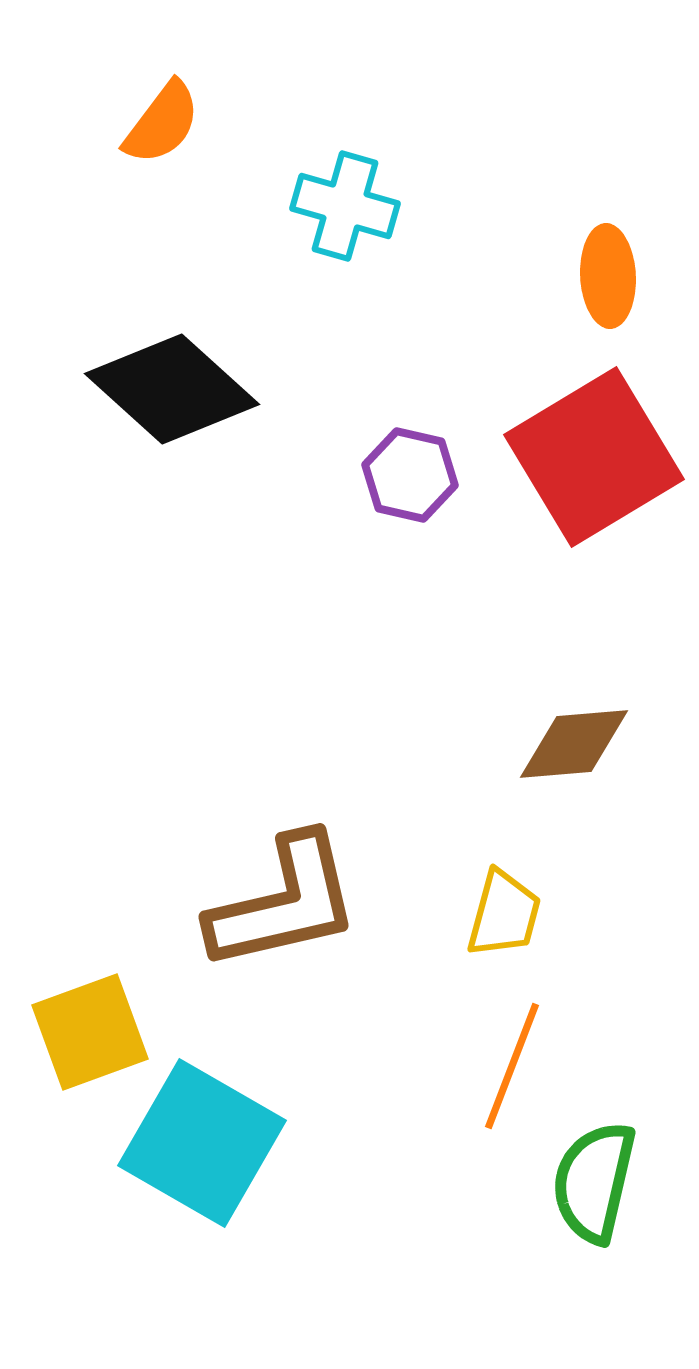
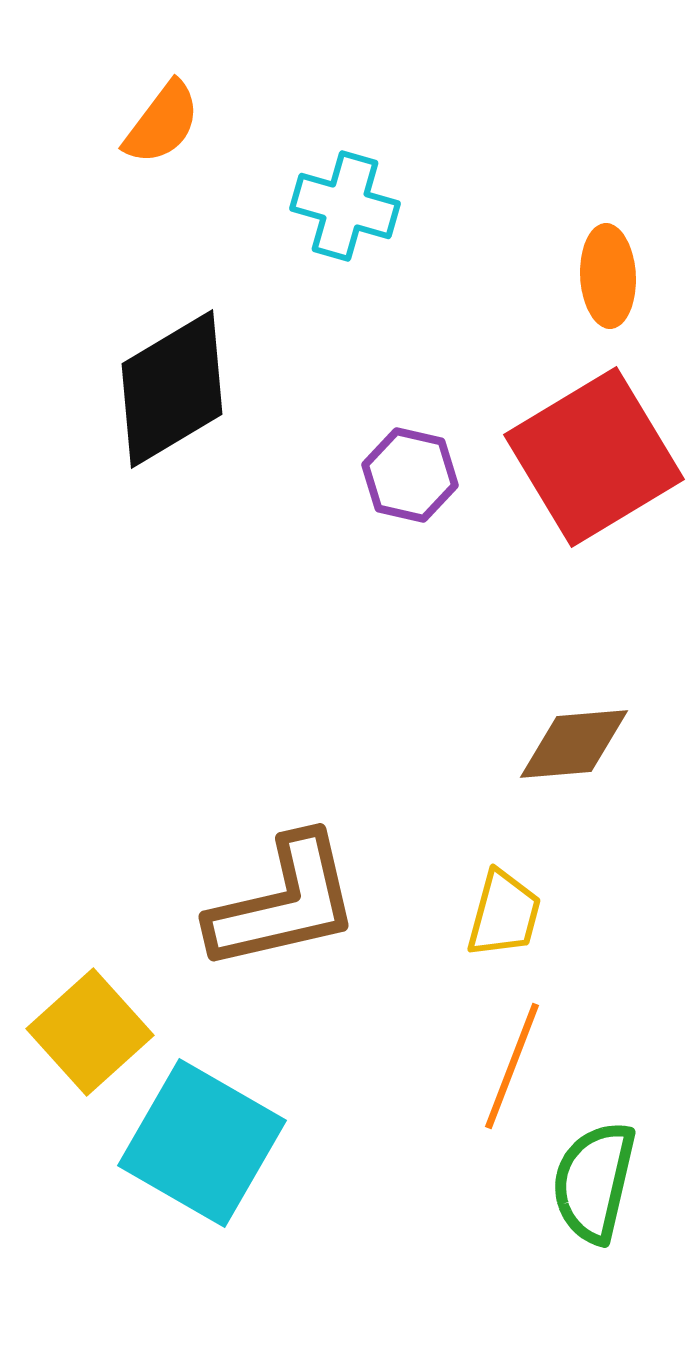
black diamond: rotated 73 degrees counterclockwise
yellow square: rotated 22 degrees counterclockwise
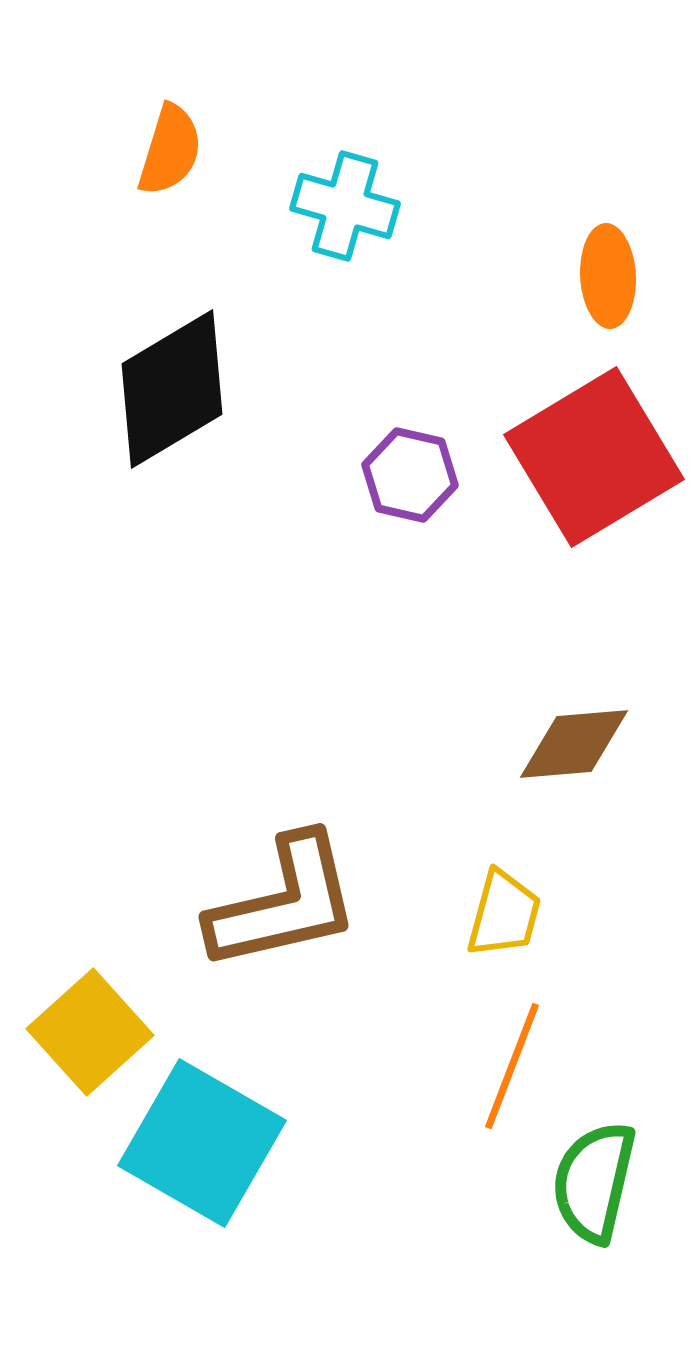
orange semicircle: moved 8 px right, 27 px down; rotated 20 degrees counterclockwise
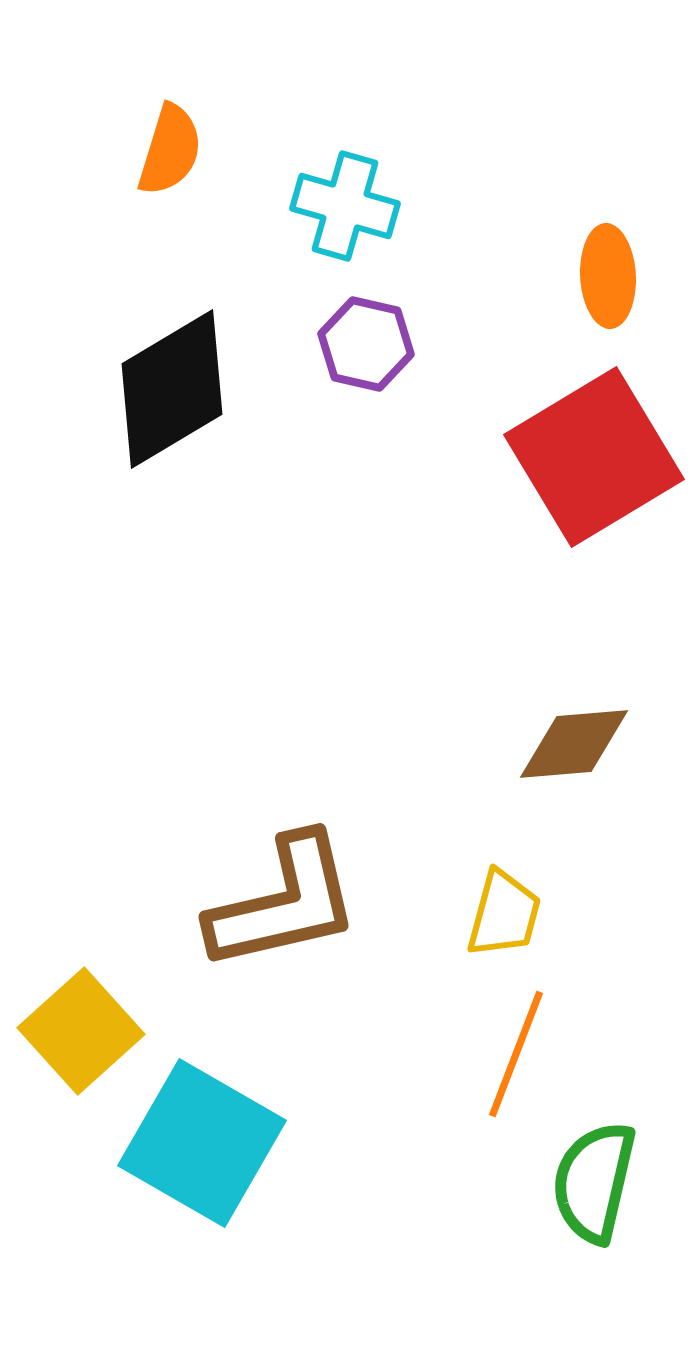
purple hexagon: moved 44 px left, 131 px up
yellow square: moved 9 px left, 1 px up
orange line: moved 4 px right, 12 px up
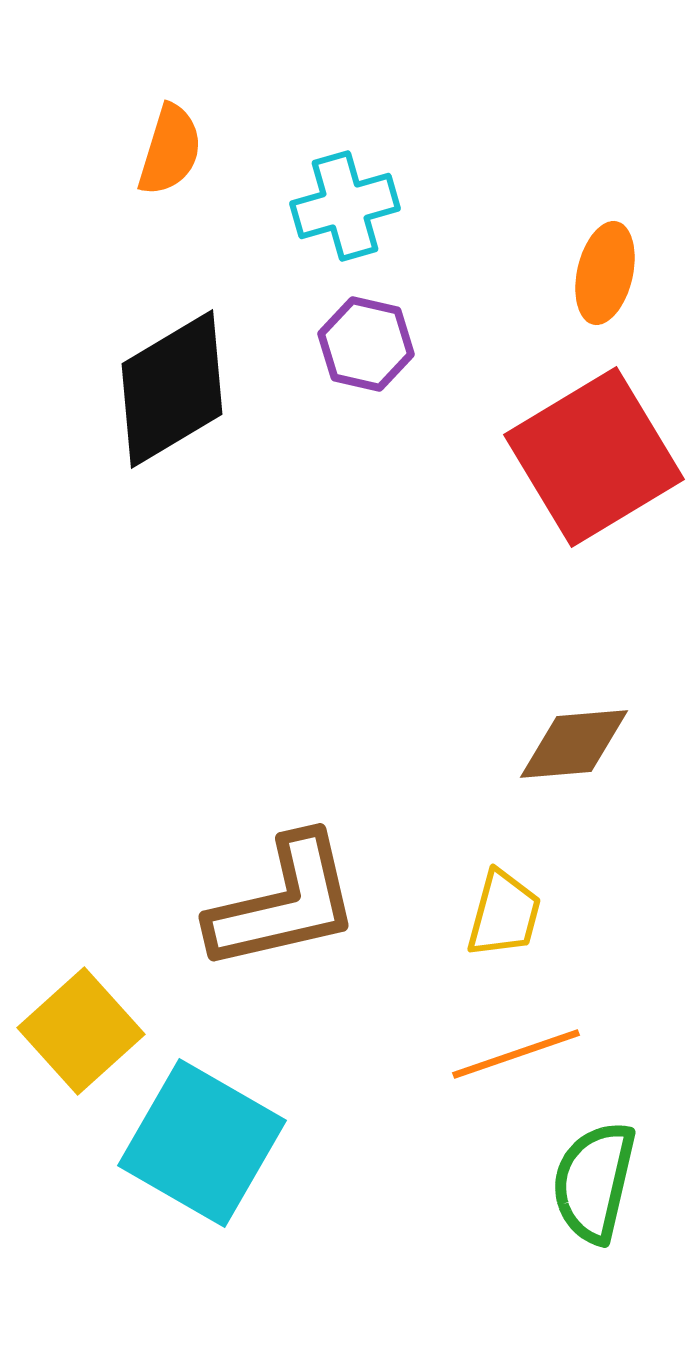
cyan cross: rotated 32 degrees counterclockwise
orange ellipse: moved 3 px left, 3 px up; rotated 16 degrees clockwise
orange line: rotated 50 degrees clockwise
